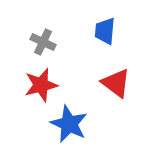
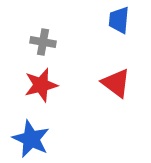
blue trapezoid: moved 14 px right, 11 px up
gray cross: rotated 15 degrees counterclockwise
blue star: moved 38 px left, 15 px down
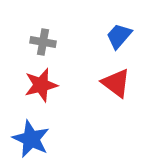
blue trapezoid: moved 16 px down; rotated 36 degrees clockwise
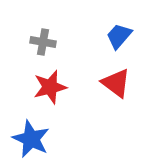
red star: moved 9 px right, 2 px down
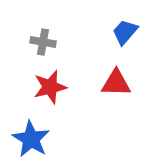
blue trapezoid: moved 6 px right, 4 px up
red triangle: rotated 36 degrees counterclockwise
blue star: rotated 6 degrees clockwise
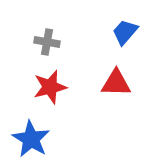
gray cross: moved 4 px right
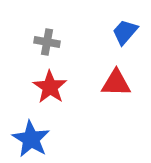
red star: rotated 24 degrees counterclockwise
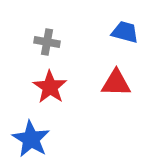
blue trapezoid: rotated 64 degrees clockwise
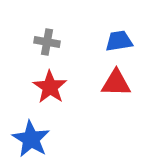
blue trapezoid: moved 6 px left, 9 px down; rotated 24 degrees counterclockwise
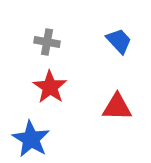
blue trapezoid: rotated 56 degrees clockwise
red triangle: moved 1 px right, 24 px down
